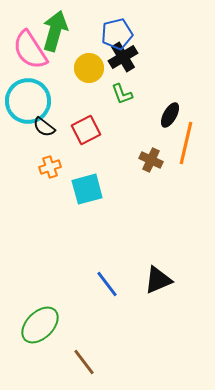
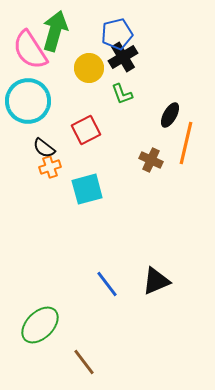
black semicircle: moved 21 px down
black triangle: moved 2 px left, 1 px down
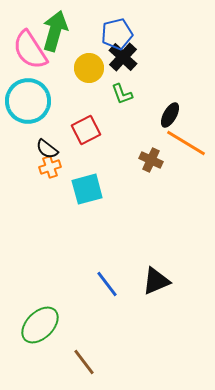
black cross: rotated 16 degrees counterclockwise
orange line: rotated 72 degrees counterclockwise
black semicircle: moved 3 px right, 1 px down
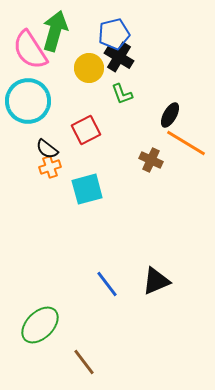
blue pentagon: moved 3 px left
black cross: moved 4 px left; rotated 12 degrees counterclockwise
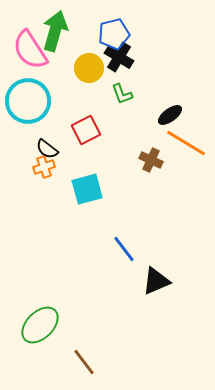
black ellipse: rotated 25 degrees clockwise
orange cross: moved 6 px left
blue line: moved 17 px right, 35 px up
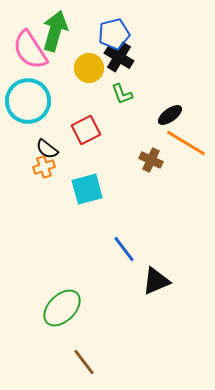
green ellipse: moved 22 px right, 17 px up
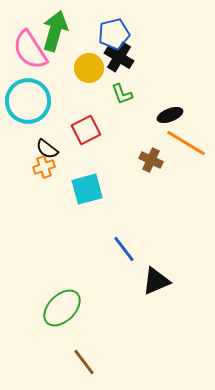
black ellipse: rotated 15 degrees clockwise
